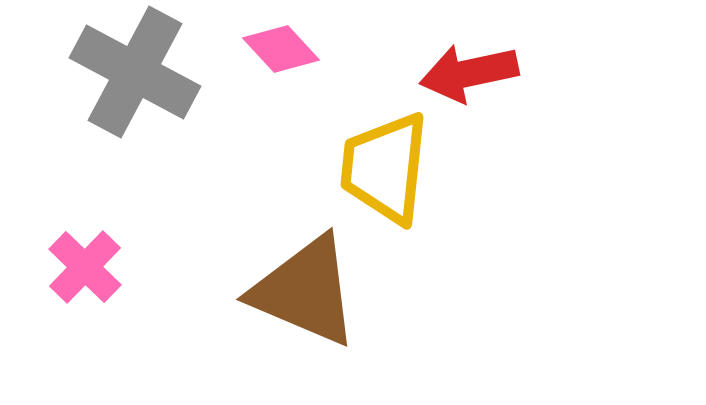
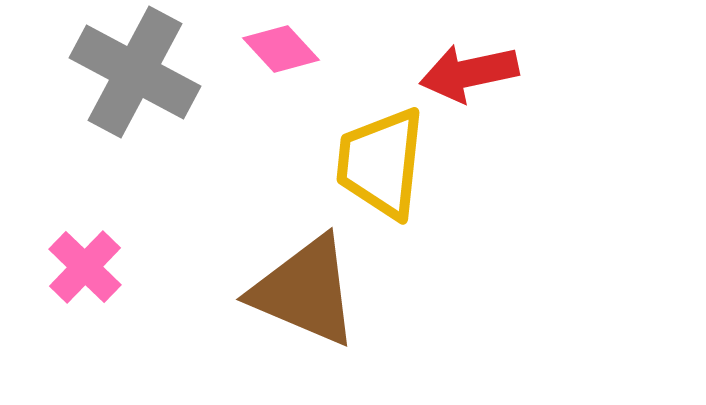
yellow trapezoid: moved 4 px left, 5 px up
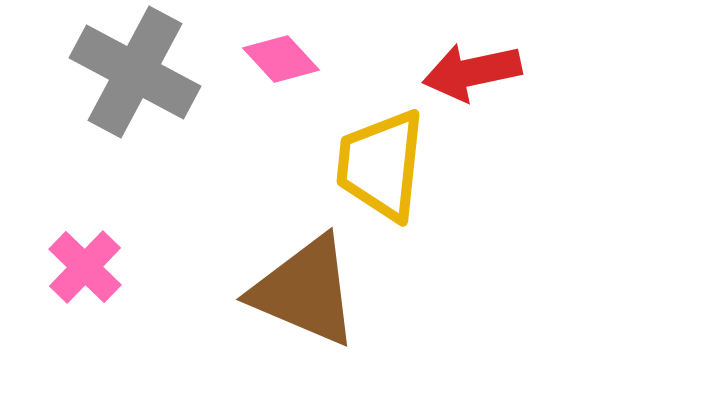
pink diamond: moved 10 px down
red arrow: moved 3 px right, 1 px up
yellow trapezoid: moved 2 px down
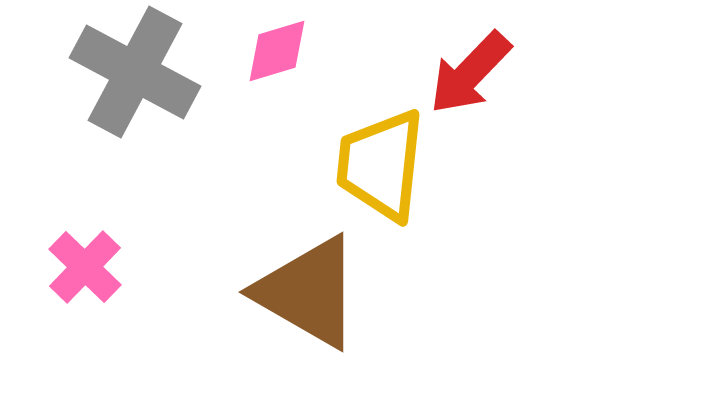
pink diamond: moved 4 px left, 8 px up; rotated 64 degrees counterclockwise
red arrow: moved 2 px left, 1 px down; rotated 34 degrees counterclockwise
brown triangle: moved 3 px right, 1 px down; rotated 7 degrees clockwise
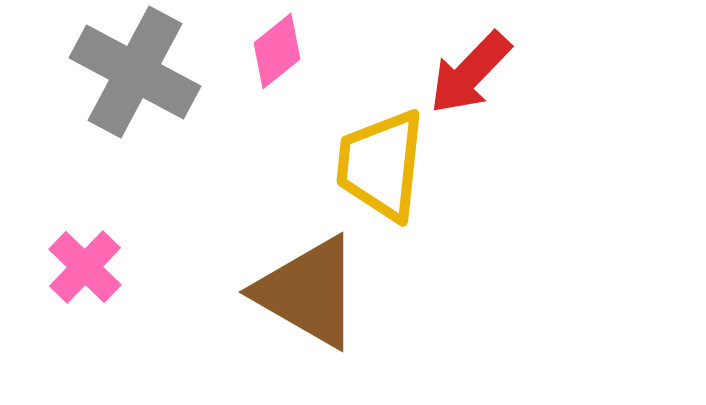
pink diamond: rotated 22 degrees counterclockwise
